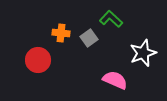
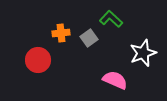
orange cross: rotated 12 degrees counterclockwise
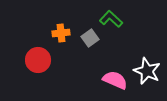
gray square: moved 1 px right
white star: moved 4 px right, 18 px down; rotated 28 degrees counterclockwise
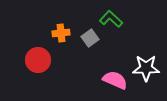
white star: moved 1 px left, 3 px up; rotated 24 degrees counterclockwise
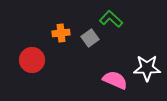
red circle: moved 6 px left
white star: moved 1 px right
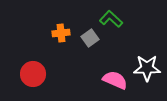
red circle: moved 1 px right, 14 px down
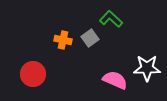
orange cross: moved 2 px right, 7 px down; rotated 18 degrees clockwise
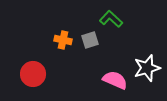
gray square: moved 2 px down; rotated 18 degrees clockwise
white star: rotated 16 degrees counterclockwise
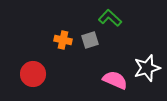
green L-shape: moved 1 px left, 1 px up
